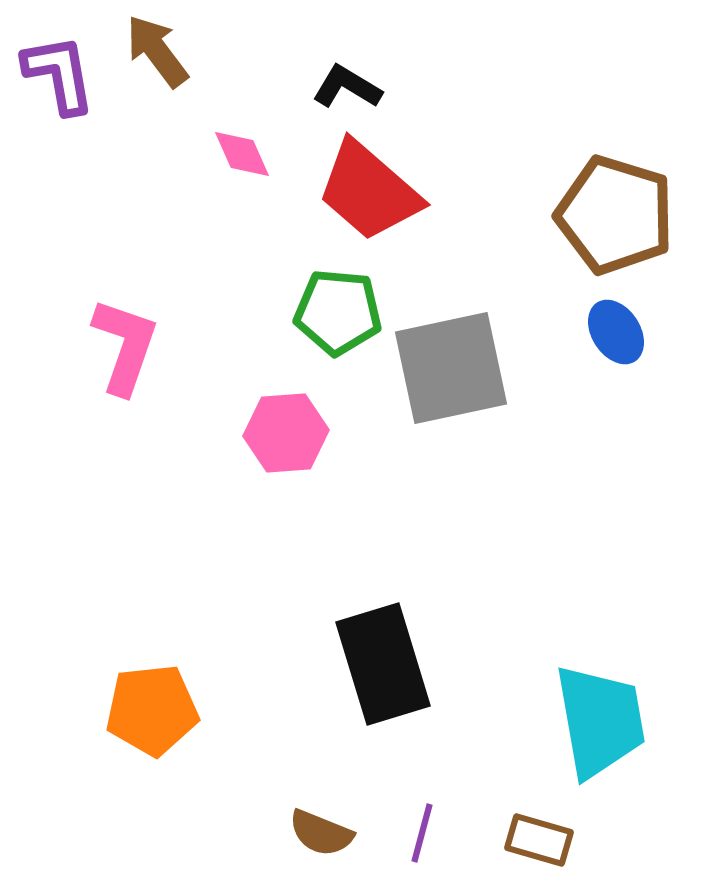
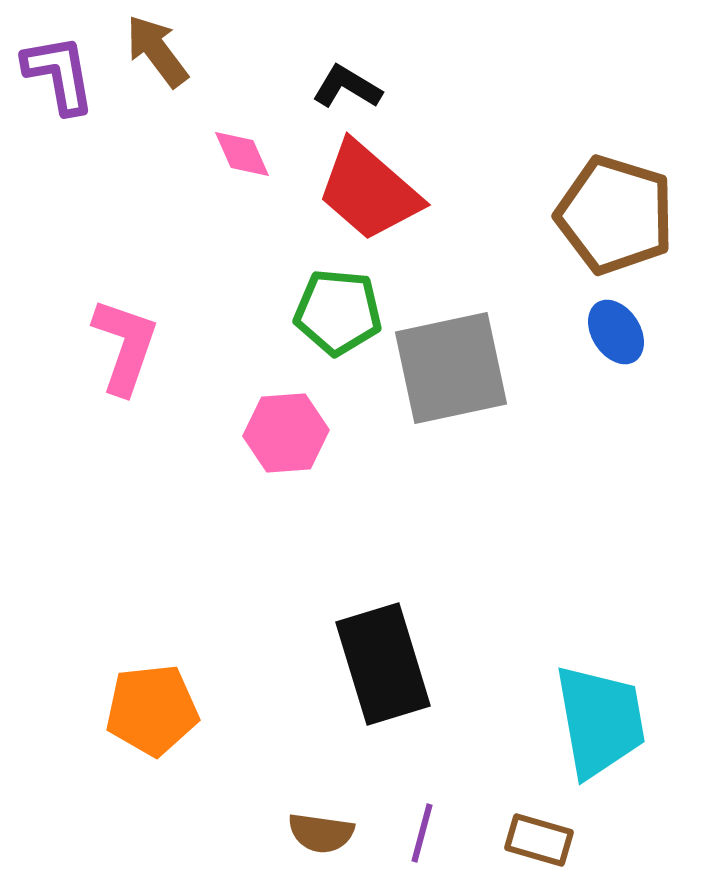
brown semicircle: rotated 14 degrees counterclockwise
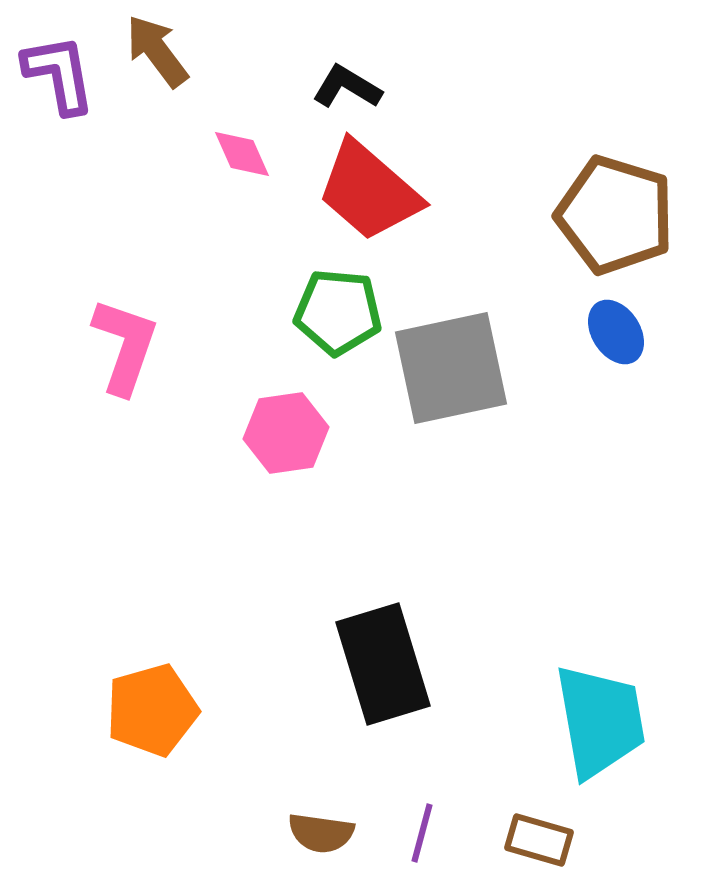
pink hexagon: rotated 4 degrees counterclockwise
orange pentagon: rotated 10 degrees counterclockwise
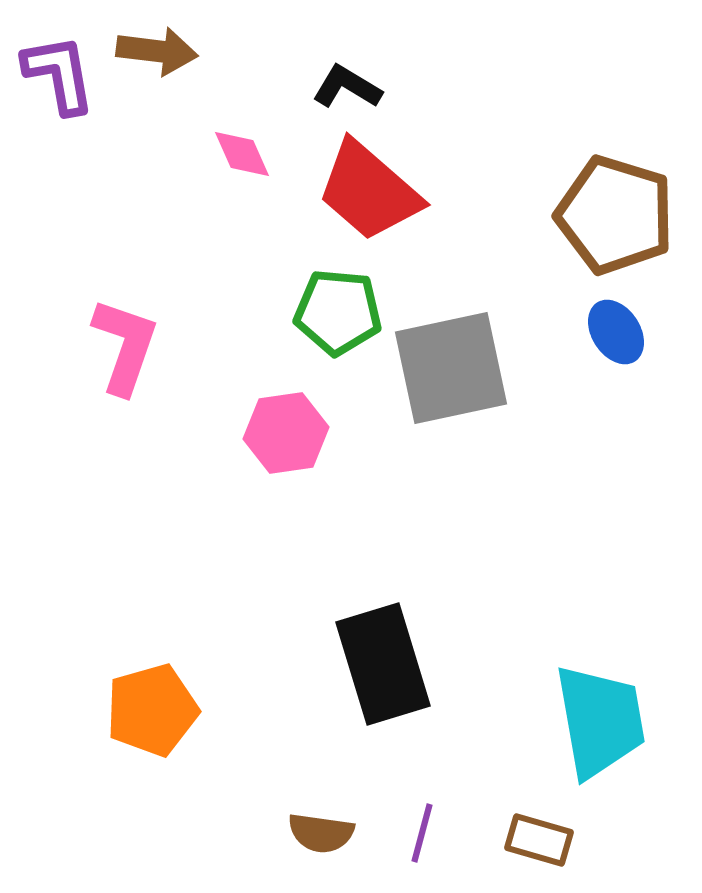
brown arrow: rotated 134 degrees clockwise
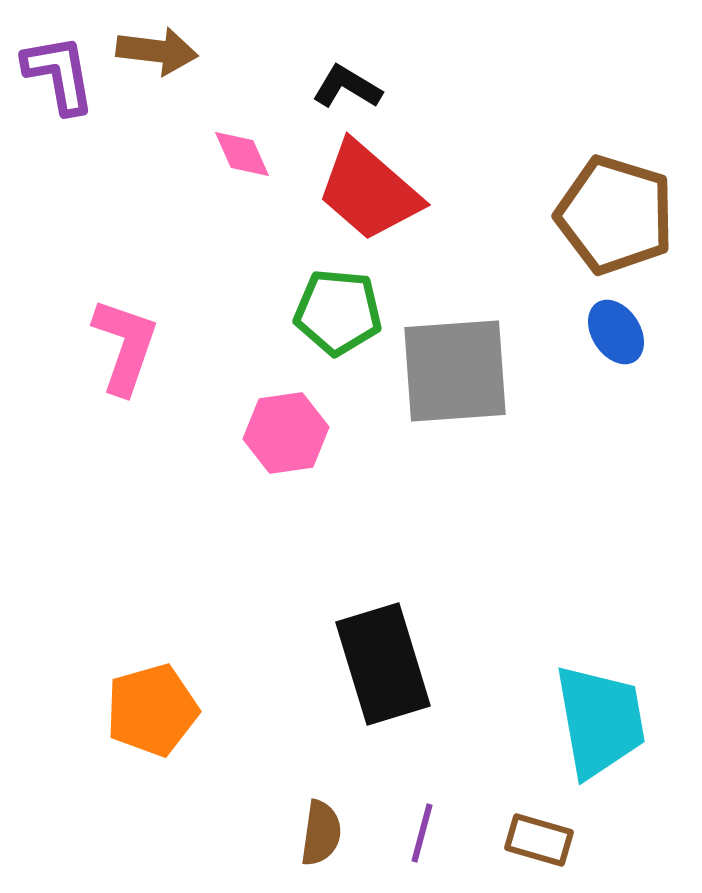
gray square: moved 4 px right, 3 px down; rotated 8 degrees clockwise
brown semicircle: rotated 90 degrees counterclockwise
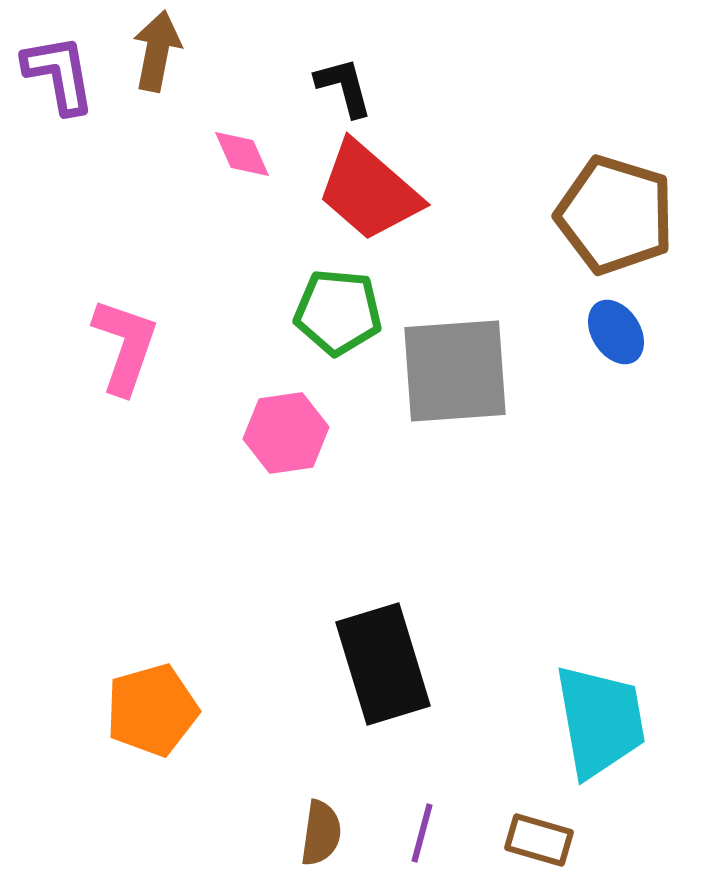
brown arrow: rotated 86 degrees counterclockwise
black L-shape: moved 3 px left; rotated 44 degrees clockwise
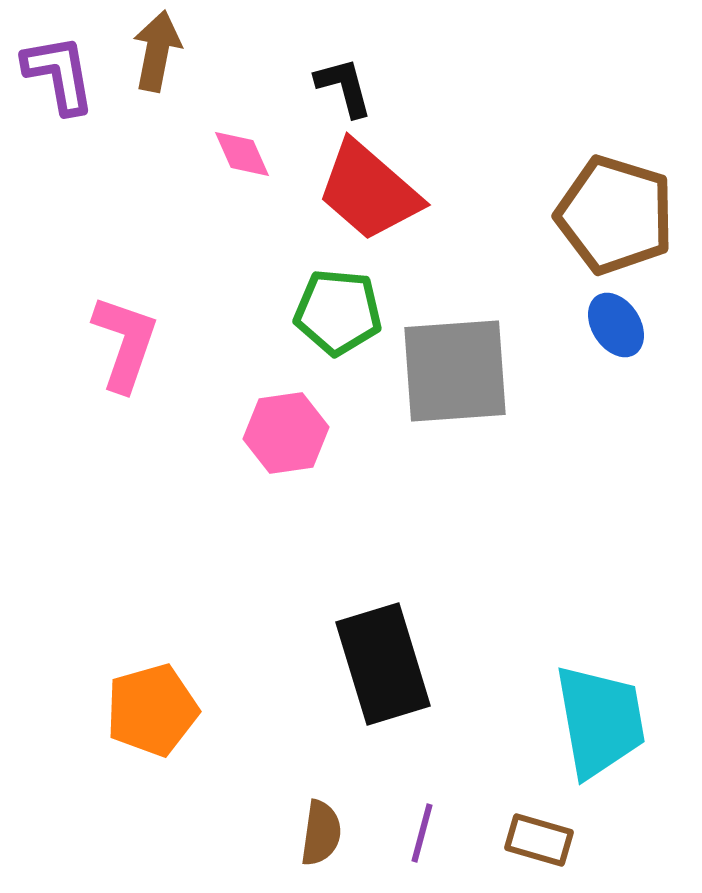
blue ellipse: moved 7 px up
pink L-shape: moved 3 px up
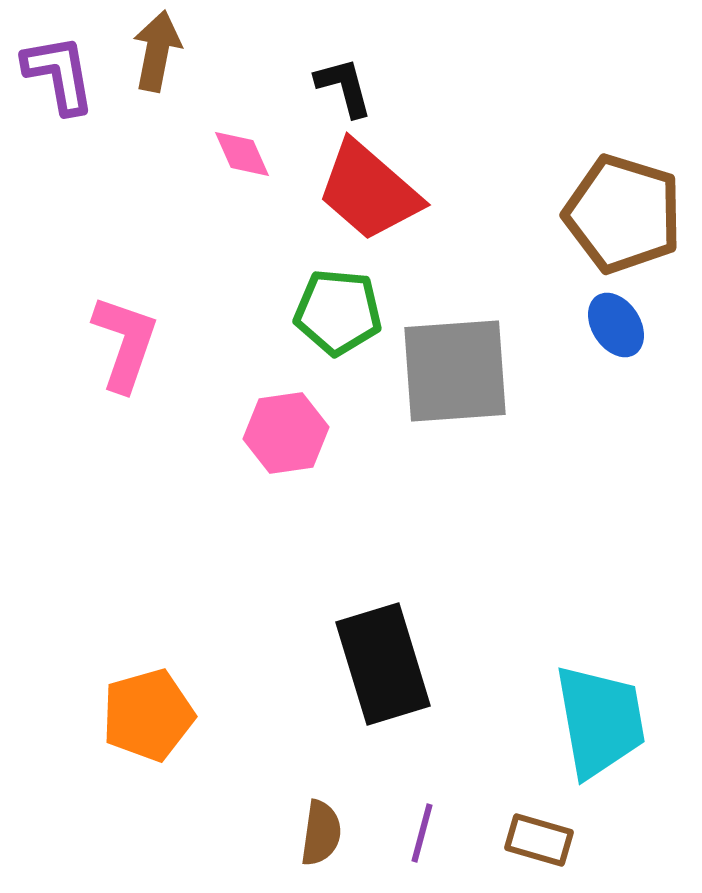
brown pentagon: moved 8 px right, 1 px up
orange pentagon: moved 4 px left, 5 px down
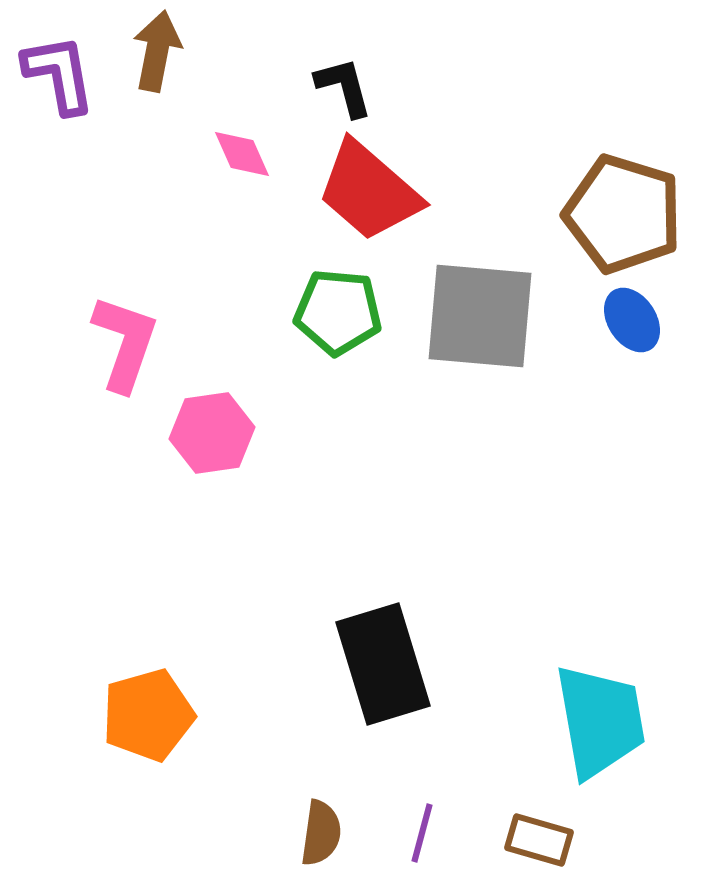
blue ellipse: moved 16 px right, 5 px up
gray square: moved 25 px right, 55 px up; rotated 9 degrees clockwise
pink hexagon: moved 74 px left
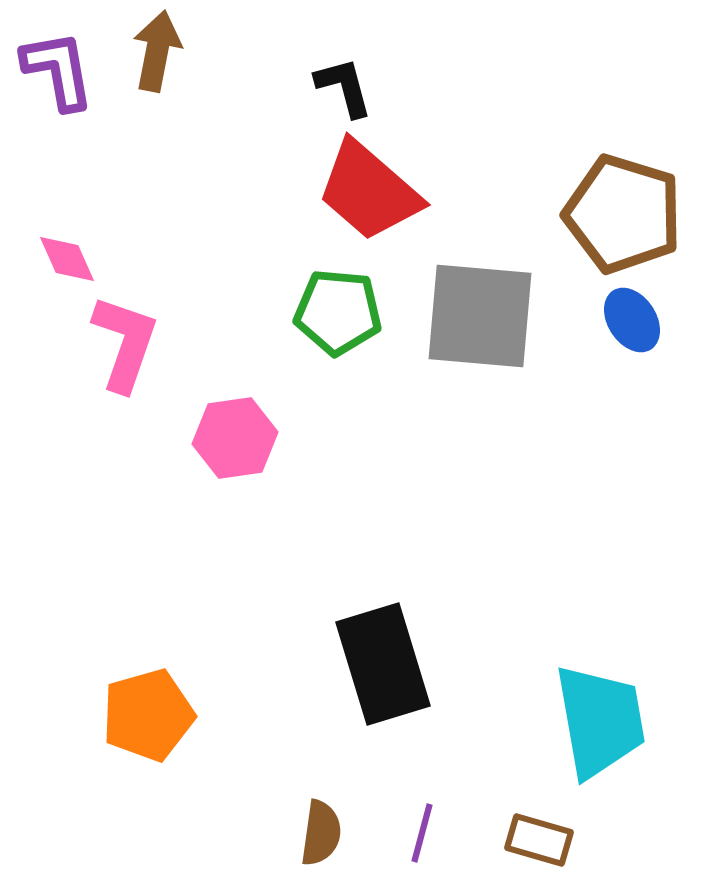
purple L-shape: moved 1 px left, 4 px up
pink diamond: moved 175 px left, 105 px down
pink hexagon: moved 23 px right, 5 px down
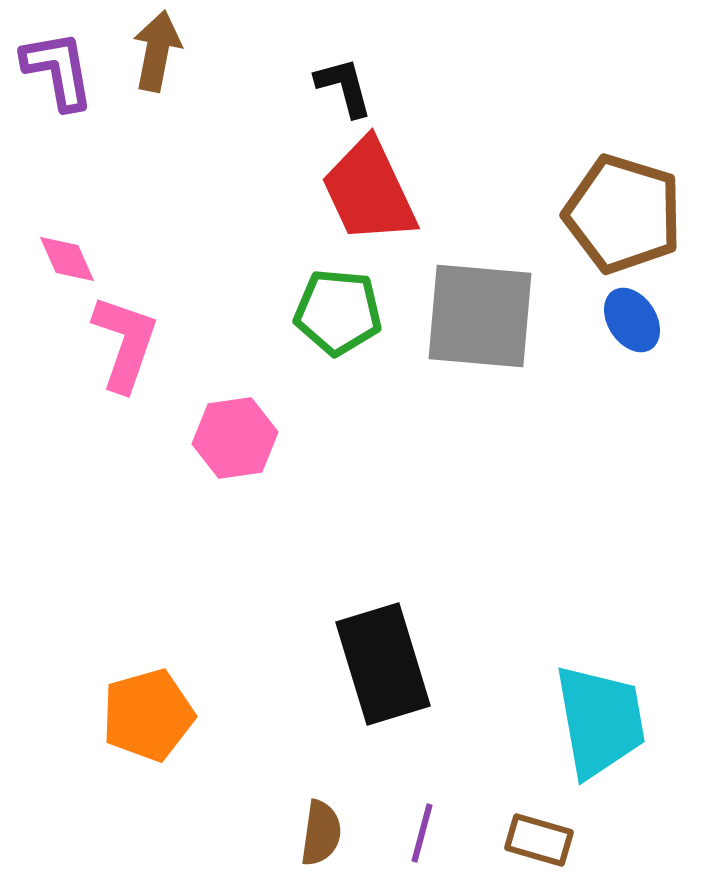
red trapezoid: rotated 24 degrees clockwise
